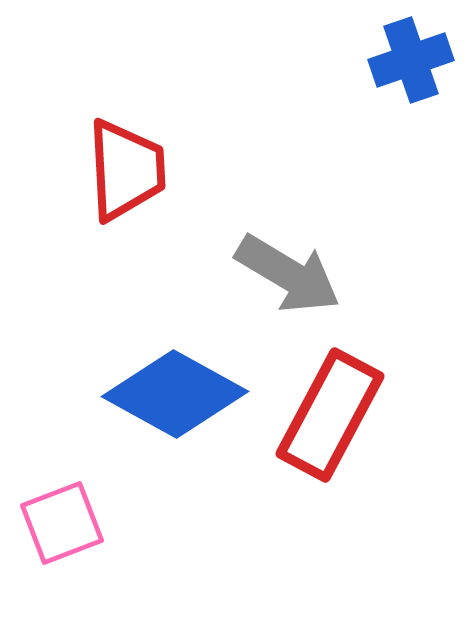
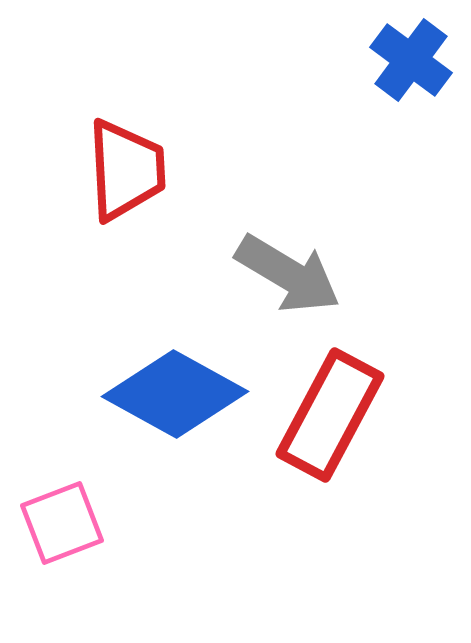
blue cross: rotated 34 degrees counterclockwise
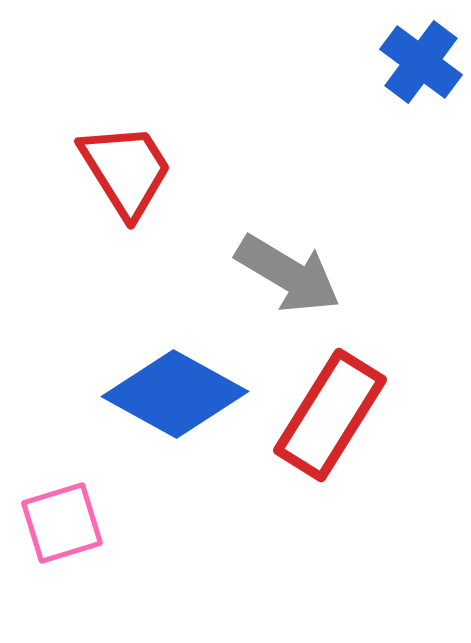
blue cross: moved 10 px right, 2 px down
red trapezoid: rotated 29 degrees counterclockwise
red rectangle: rotated 4 degrees clockwise
pink square: rotated 4 degrees clockwise
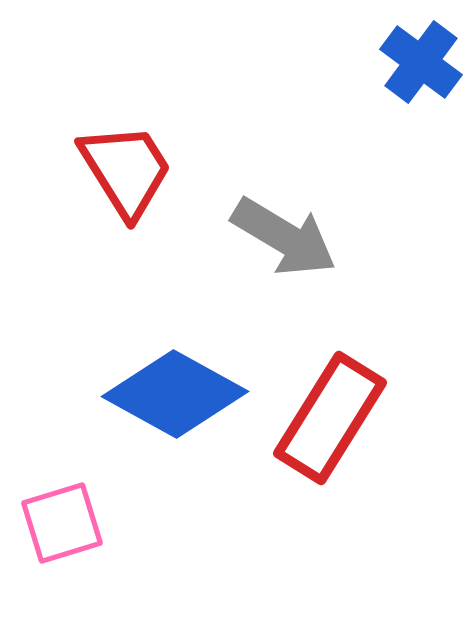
gray arrow: moved 4 px left, 37 px up
red rectangle: moved 3 px down
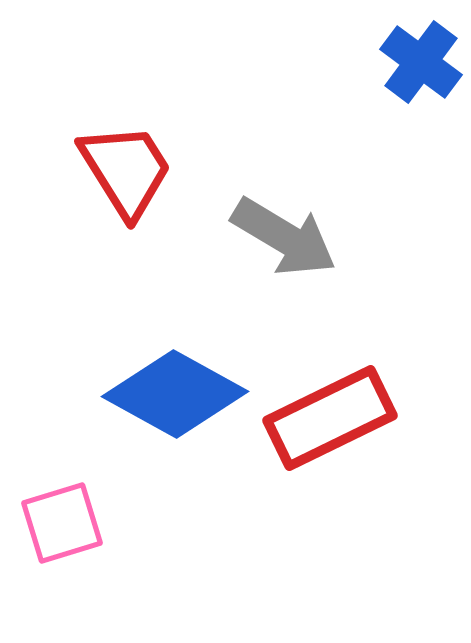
red rectangle: rotated 32 degrees clockwise
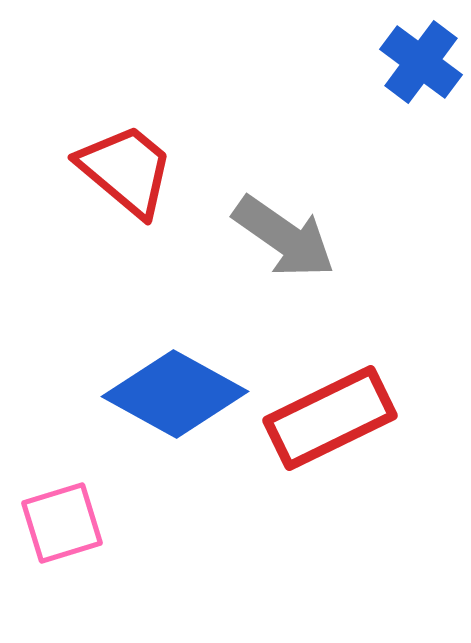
red trapezoid: rotated 18 degrees counterclockwise
gray arrow: rotated 4 degrees clockwise
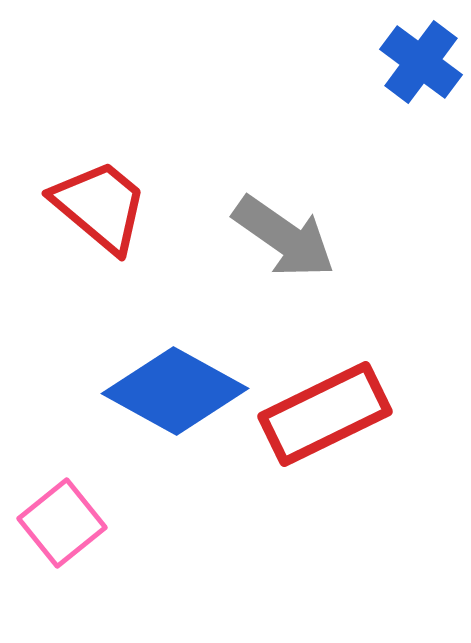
red trapezoid: moved 26 px left, 36 px down
blue diamond: moved 3 px up
red rectangle: moved 5 px left, 4 px up
pink square: rotated 22 degrees counterclockwise
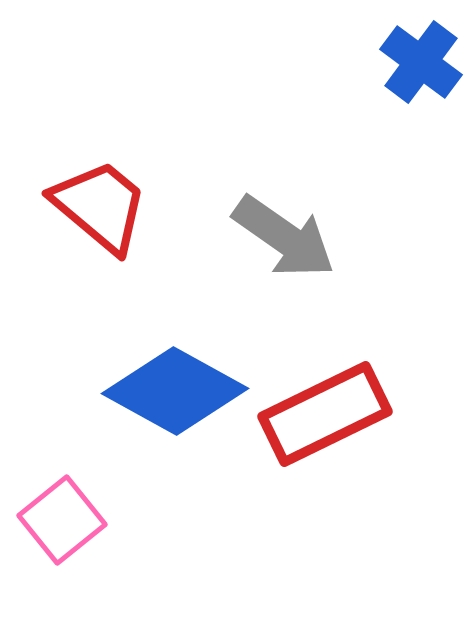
pink square: moved 3 px up
